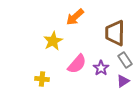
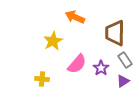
orange arrow: rotated 66 degrees clockwise
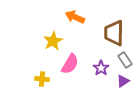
brown trapezoid: moved 1 px left
pink semicircle: moved 7 px left; rotated 10 degrees counterclockwise
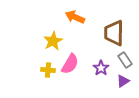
yellow cross: moved 6 px right, 9 px up
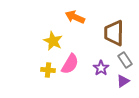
yellow star: rotated 18 degrees counterclockwise
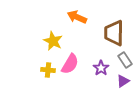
orange arrow: moved 2 px right
